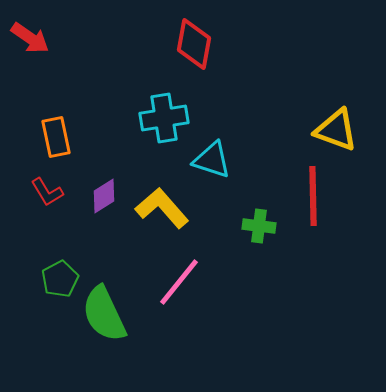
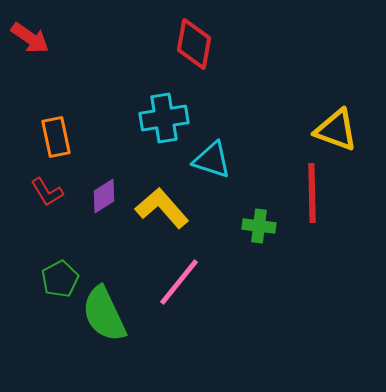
red line: moved 1 px left, 3 px up
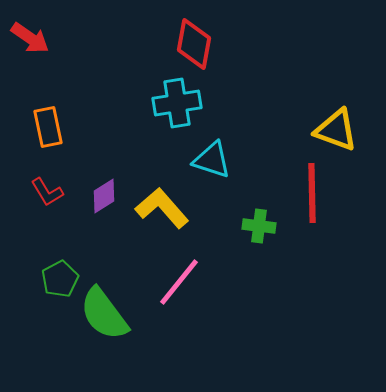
cyan cross: moved 13 px right, 15 px up
orange rectangle: moved 8 px left, 10 px up
green semicircle: rotated 12 degrees counterclockwise
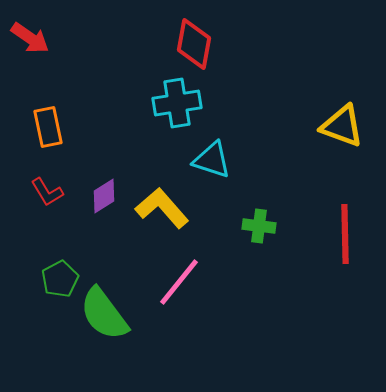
yellow triangle: moved 6 px right, 4 px up
red line: moved 33 px right, 41 px down
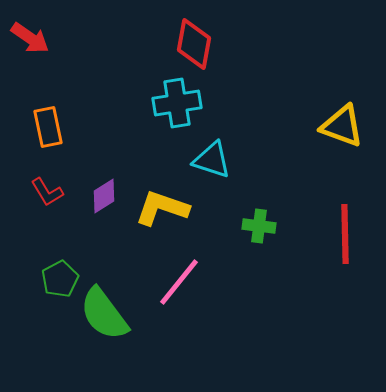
yellow L-shape: rotated 30 degrees counterclockwise
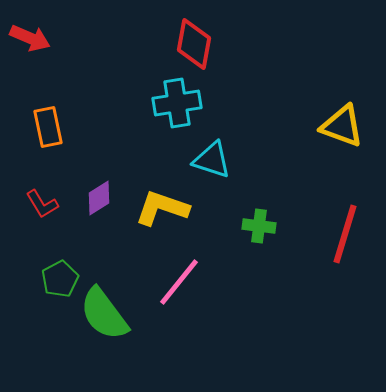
red arrow: rotated 12 degrees counterclockwise
red L-shape: moved 5 px left, 12 px down
purple diamond: moved 5 px left, 2 px down
red line: rotated 18 degrees clockwise
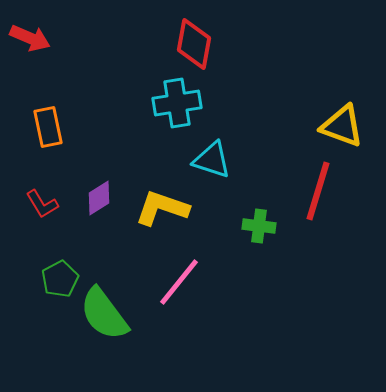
red line: moved 27 px left, 43 px up
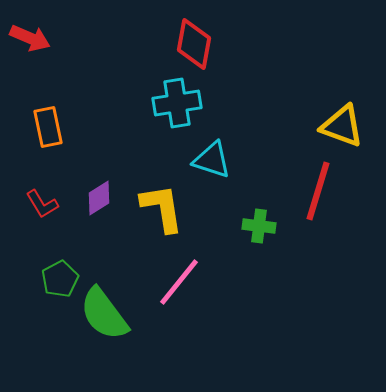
yellow L-shape: rotated 62 degrees clockwise
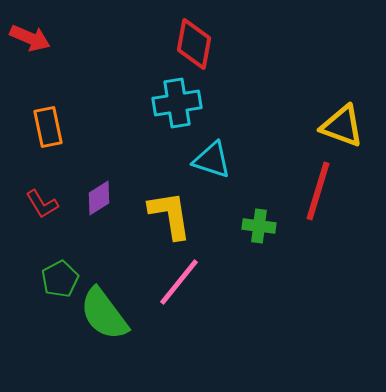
yellow L-shape: moved 8 px right, 7 px down
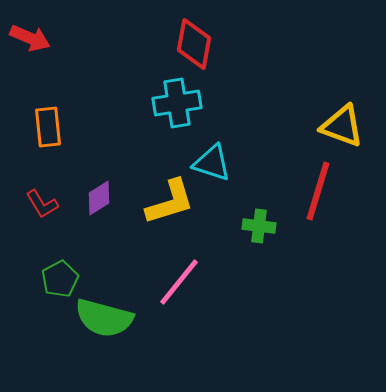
orange rectangle: rotated 6 degrees clockwise
cyan triangle: moved 3 px down
yellow L-shape: moved 13 px up; rotated 82 degrees clockwise
green semicircle: moved 4 px down; rotated 38 degrees counterclockwise
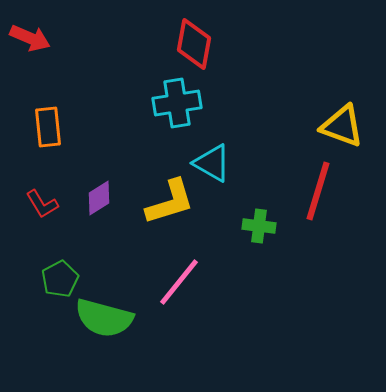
cyan triangle: rotated 12 degrees clockwise
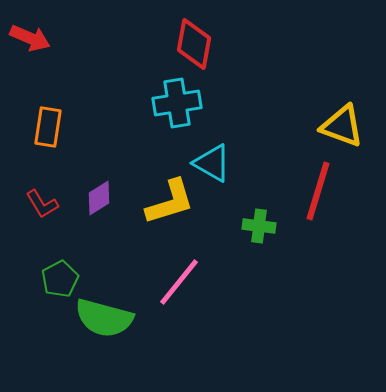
orange rectangle: rotated 15 degrees clockwise
